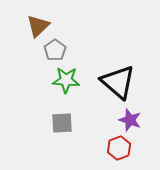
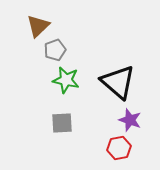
gray pentagon: rotated 15 degrees clockwise
green star: rotated 8 degrees clockwise
red hexagon: rotated 10 degrees clockwise
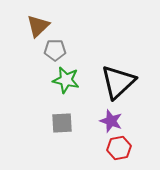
gray pentagon: rotated 20 degrees clockwise
black triangle: rotated 36 degrees clockwise
purple star: moved 19 px left, 1 px down
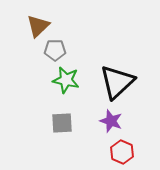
black triangle: moved 1 px left
red hexagon: moved 3 px right, 4 px down; rotated 25 degrees counterclockwise
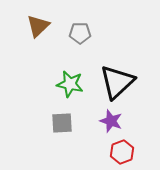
gray pentagon: moved 25 px right, 17 px up
green star: moved 4 px right, 4 px down
red hexagon: rotated 15 degrees clockwise
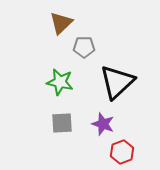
brown triangle: moved 23 px right, 3 px up
gray pentagon: moved 4 px right, 14 px down
green star: moved 10 px left, 2 px up
purple star: moved 8 px left, 3 px down
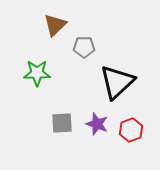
brown triangle: moved 6 px left, 2 px down
green star: moved 23 px left, 9 px up; rotated 12 degrees counterclockwise
purple star: moved 6 px left
red hexagon: moved 9 px right, 22 px up
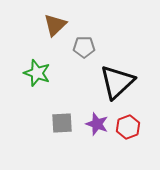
green star: rotated 20 degrees clockwise
red hexagon: moved 3 px left, 3 px up
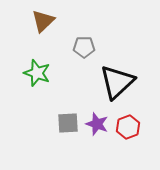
brown triangle: moved 12 px left, 4 px up
gray square: moved 6 px right
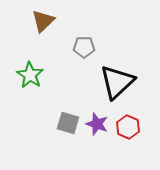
green star: moved 7 px left, 2 px down; rotated 12 degrees clockwise
gray square: rotated 20 degrees clockwise
red hexagon: rotated 15 degrees counterclockwise
